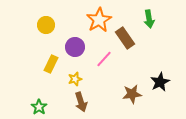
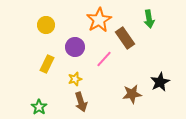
yellow rectangle: moved 4 px left
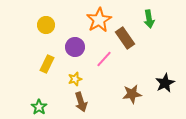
black star: moved 5 px right, 1 px down
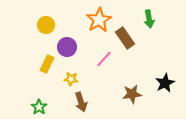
purple circle: moved 8 px left
yellow star: moved 4 px left; rotated 24 degrees clockwise
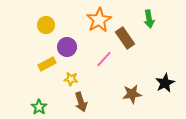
yellow rectangle: rotated 36 degrees clockwise
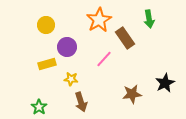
yellow rectangle: rotated 12 degrees clockwise
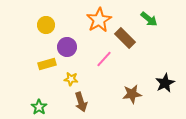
green arrow: rotated 42 degrees counterclockwise
brown rectangle: rotated 10 degrees counterclockwise
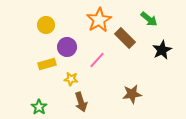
pink line: moved 7 px left, 1 px down
black star: moved 3 px left, 33 px up
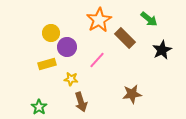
yellow circle: moved 5 px right, 8 px down
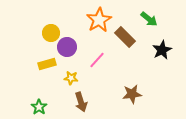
brown rectangle: moved 1 px up
yellow star: moved 1 px up
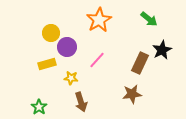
brown rectangle: moved 15 px right, 26 px down; rotated 70 degrees clockwise
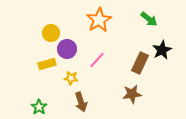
purple circle: moved 2 px down
